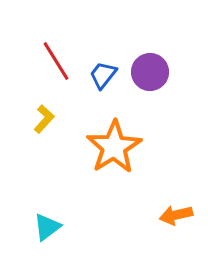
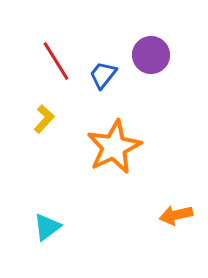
purple circle: moved 1 px right, 17 px up
orange star: rotated 6 degrees clockwise
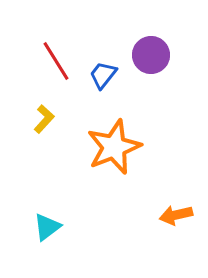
orange star: rotated 4 degrees clockwise
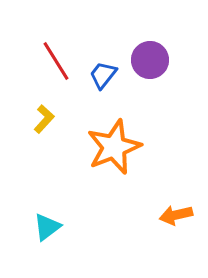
purple circle: moved 1 px left, 5 px down
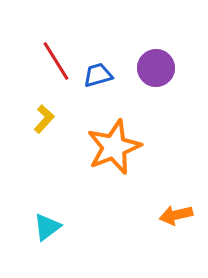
purple circle: moved 6 px right, 8 px down
blue trapezoid: moved 5 px left; rotated 36 degrees clockwise
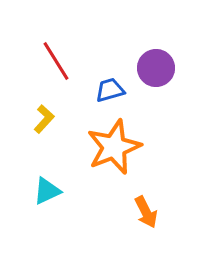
blue trapezoid: moved 12 px right, 15 px down
orange arrow: moved 30 px left, 3 px up; rotated 104 degrees counterclockwise
cyan triangle: moved 36 px up; rotated 12 degrees clockwise
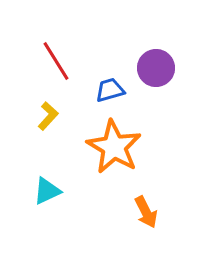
yellow L-shape: moved 4 px right, 3 px up
orange star: rotated 20 degrees counterclockwise
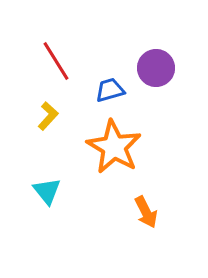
cyan triangle: rotated 44 degrees counterclockwise
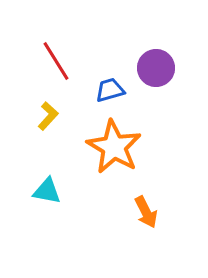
cyan triangle: rotated 40 degrees counterclockwise
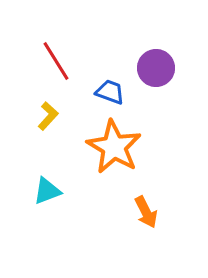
blue trapezoid: moved 2 px down; rotated 36 degrees clockwise
cyan triangle: rotated 32 degrees counterclockwise
